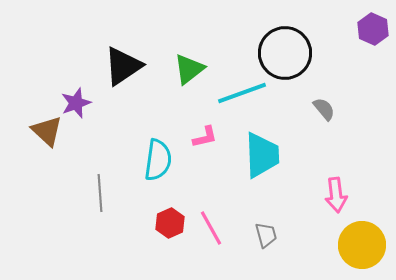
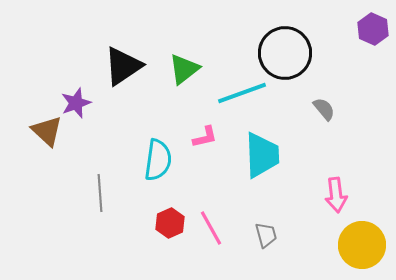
green triangle: moved 5 px left
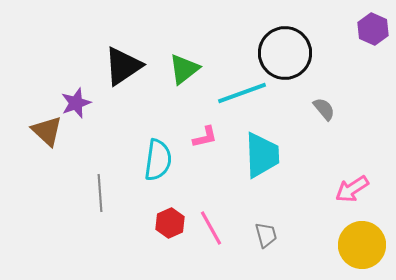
pink arrow: moved 16 px right, 6 px up; rotated 64 degrees clockwise
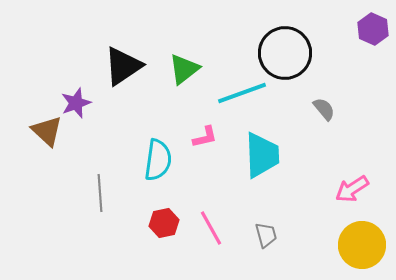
red hexagon: moved 6 px left; rotated 12 degrees clockwise
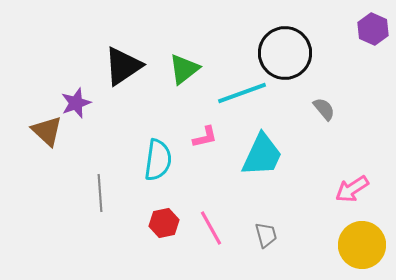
cyan trapezoid: rotated 27 degrees clockwise
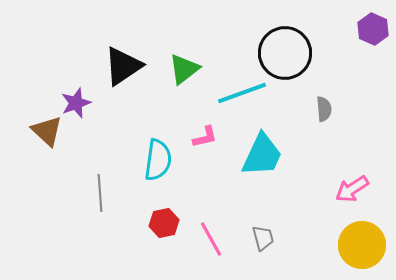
gray semicircle: rotated 35 degrees clockwise
pink line: moved 11 px down
gray trapezoid: moved 3 px left, 3 px down
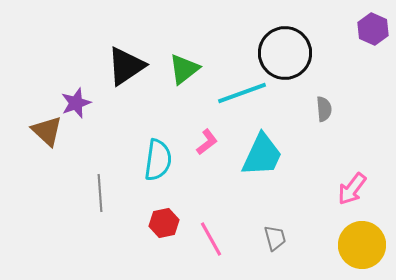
black triangle: moved 3 px right
pink L-shape: moved 2 px right, 5 px down; rotated 24 degrees counterclockwise
pink arrow: rotated 20 degrees counterclockwise
gray trapezoid: moved 12 px right
